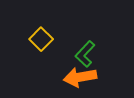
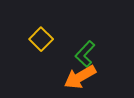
orange arrow: rotated 20 degrees counterclockwise
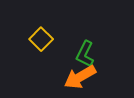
green L-shape: rotated 16 degrees counterclockwise
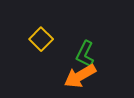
orange arrow: moved 1 px up
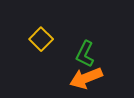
orange arrow: moved 6 px right, 2 px down; rotated 8 degrees clockwise
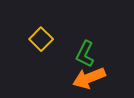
orange arrow: moved 3 px right
